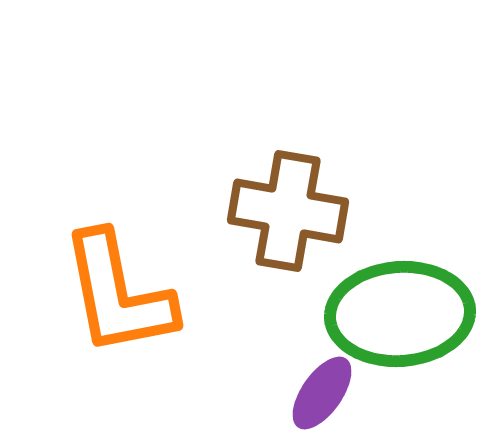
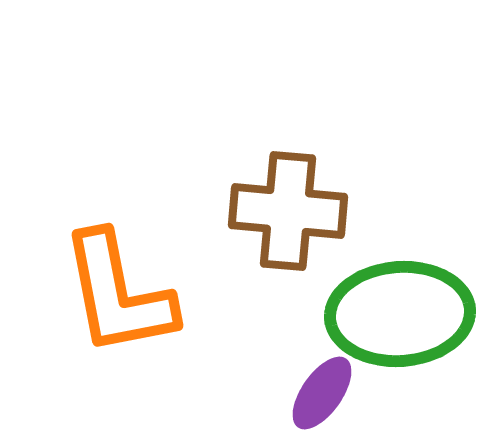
brown cross: rotated 5 degrees counterclockwise
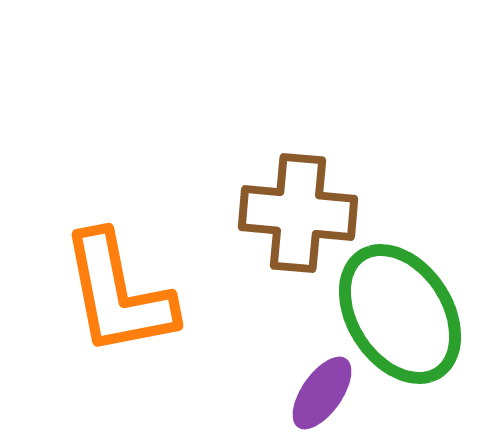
brown cross: moved 10 px right, 2 px down
green ellipse: rotated 61 degrees clockwise
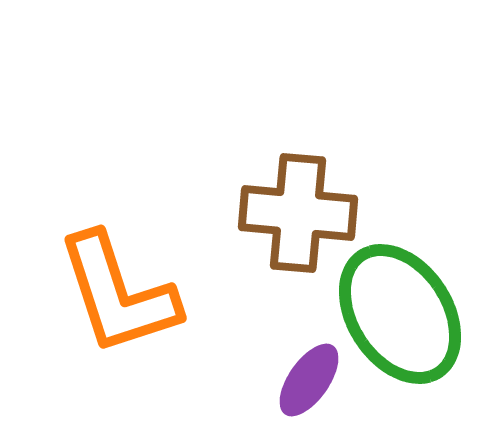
orange L-shape: rotated 7 degrees counterclockwise
purple ellipse: moved 13 px left, 13 px up
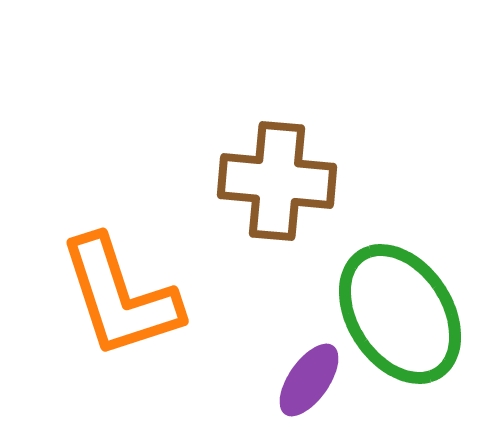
brown cross: moved 21 px left, 32 px up
orange L-shape: moved 2 px right, 3 px down
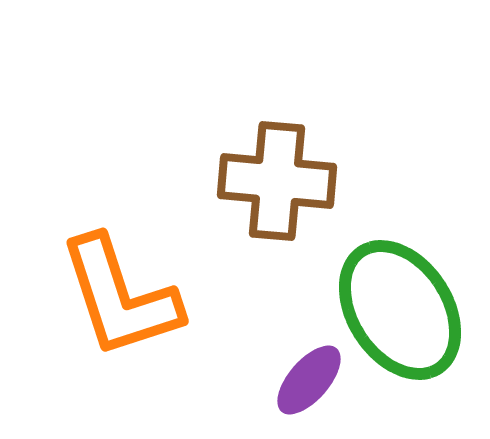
green ellipse: moved 4 px up
purple ellipse: rotated 6 degrees clockwise
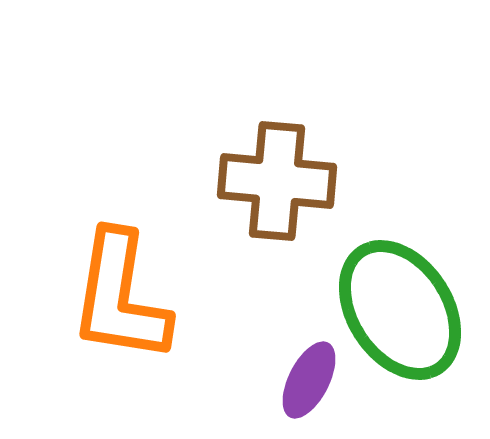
orange L-shape: rotated 27 degrees clockwise
purple ellipse: rotated 14 degrees counterclockwise
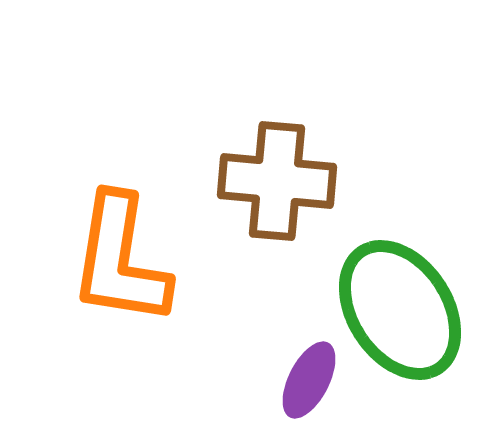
orange L-shape: moved 37 px up
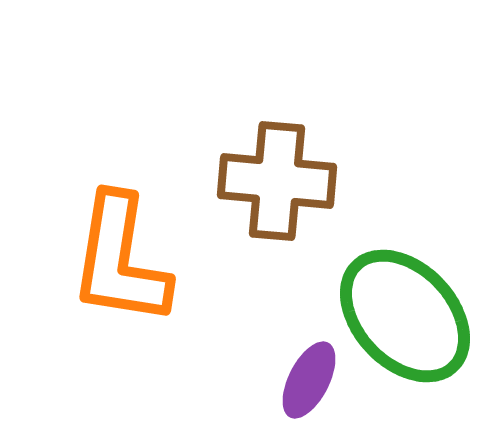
green ellipse: moved 5 px right, 6 px down; rotated 10 degrees counterclockwise
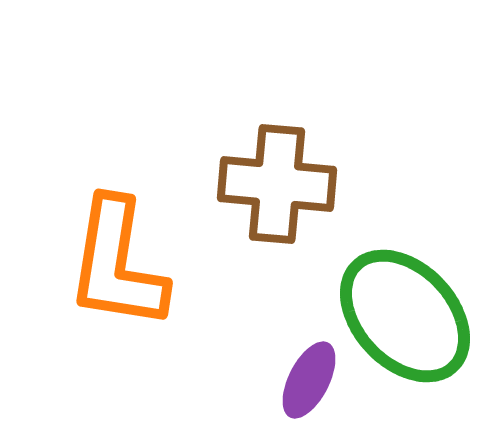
brown cross: moved 3 px down
orange L-shape: moved 3 px left, 4 px down
